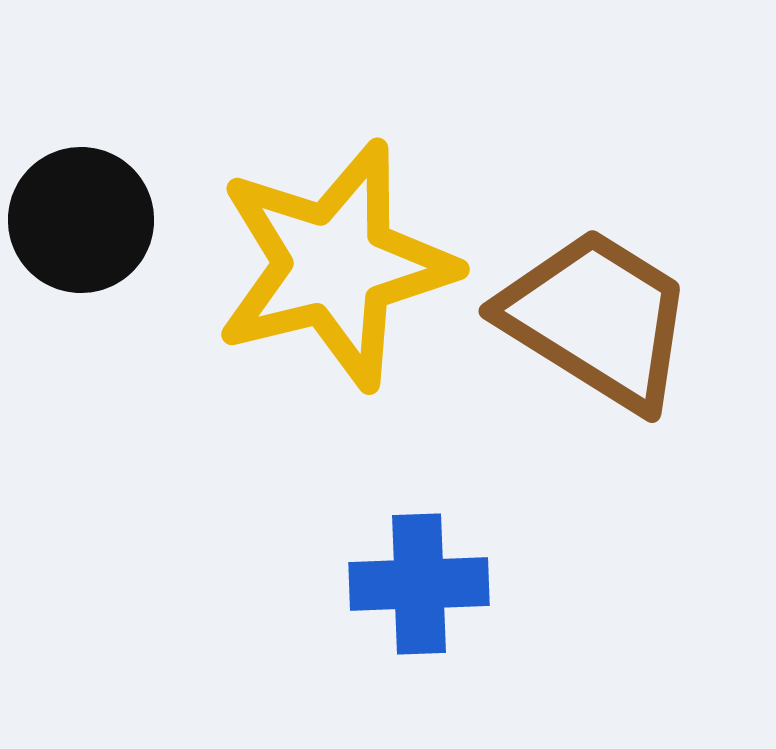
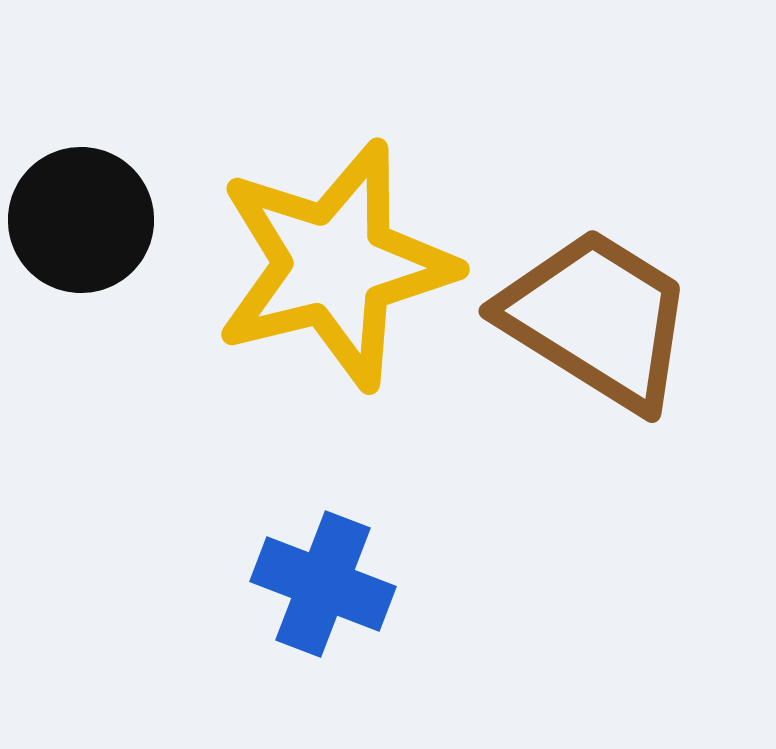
blue cross: moved 96 px left; rotated 23 degrees clockwise
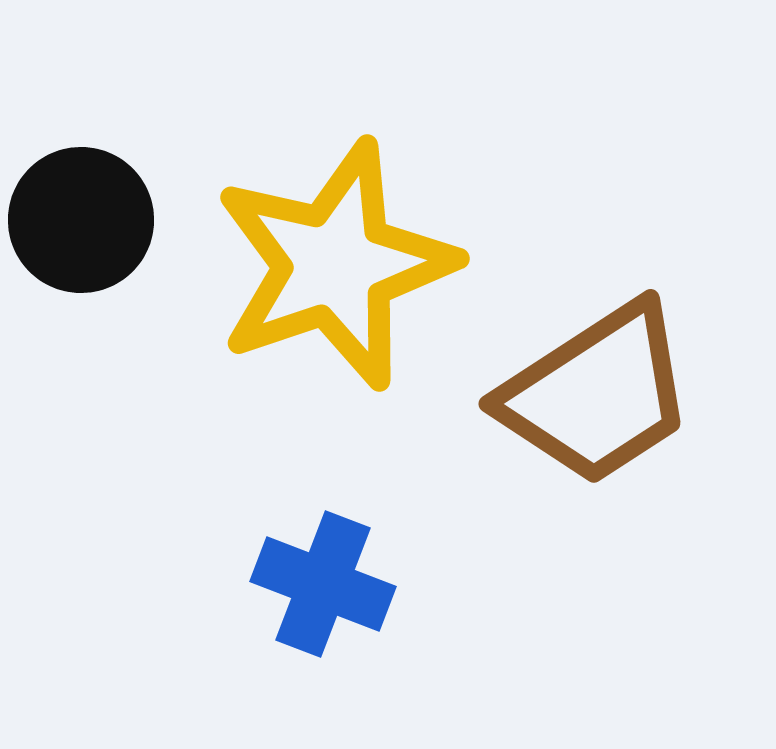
yellow star: rotated 5 degrees counterclockwise
brown trapezoid: moved 75 px down; rotated 115 degrees clockwise
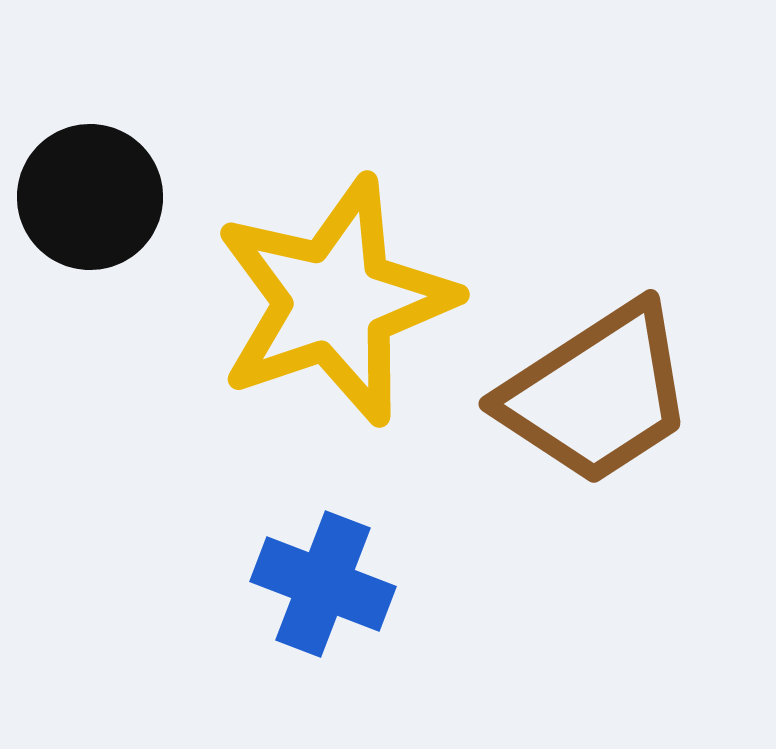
black circle: moved 9 px right, 23 px up
yellow star: moved 36 px down
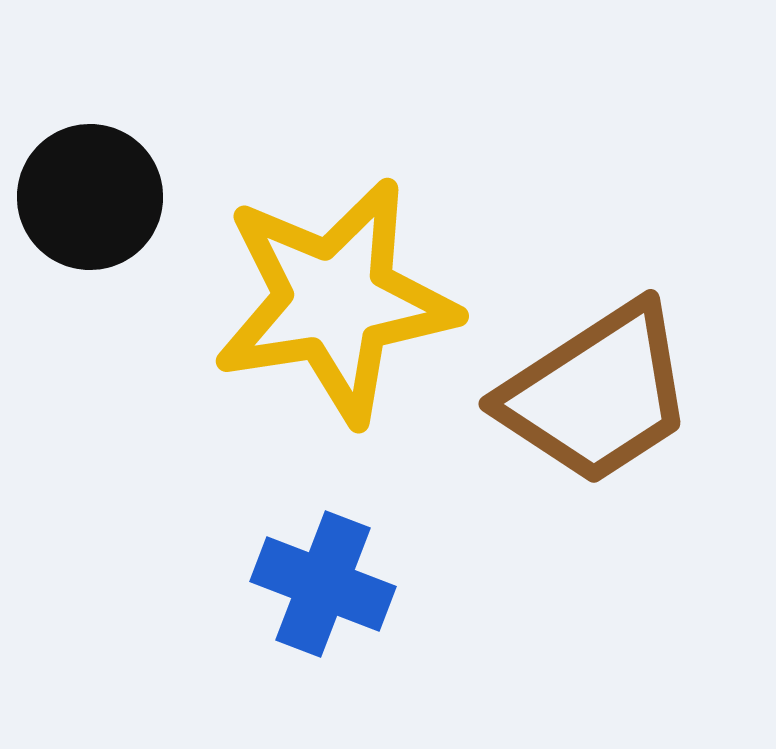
yellow star: rotated 10 degrees clockwise
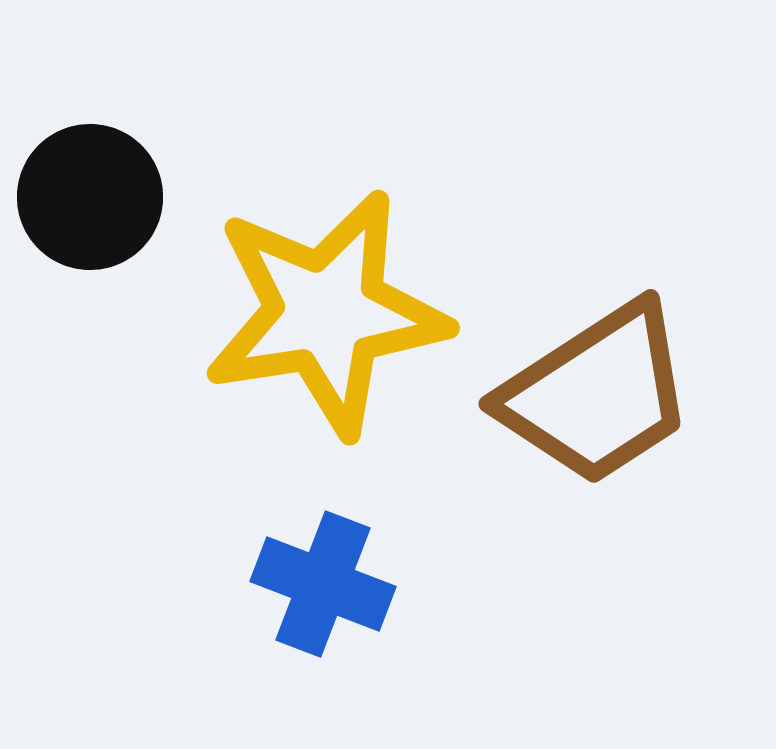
yellow star: moved 9 px left, 12 px down
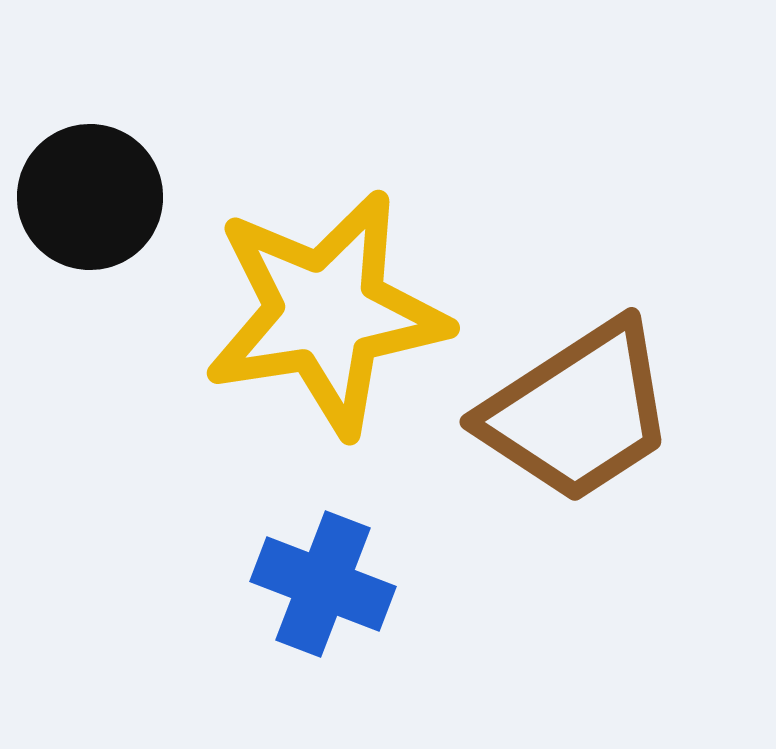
brown trapezoid: moved 19 px left, 18 px down
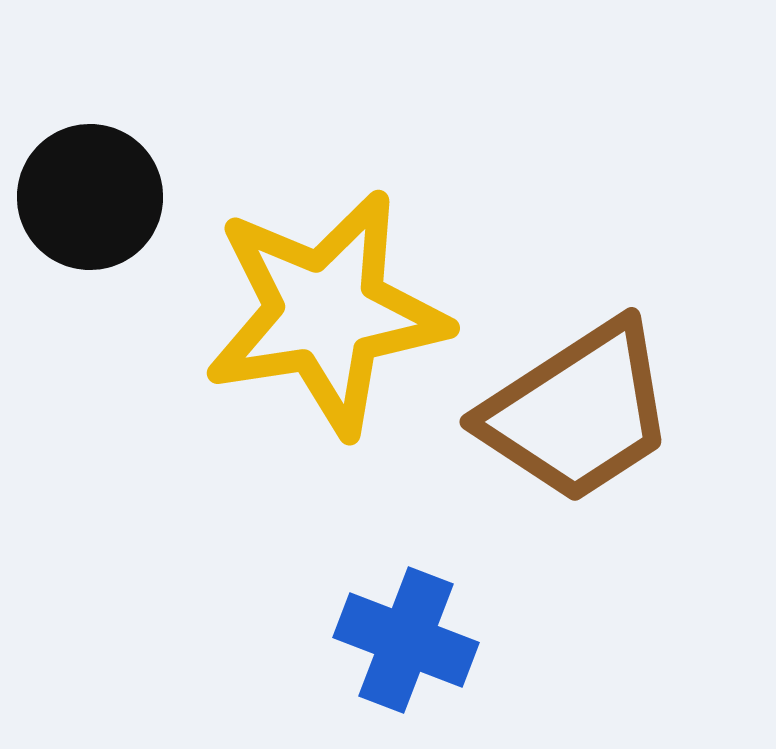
blue cross: moved 83 px right, 56 px down
